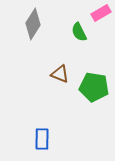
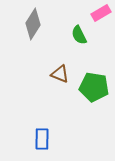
green semicircle: moved 3 px down
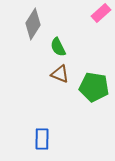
pink rectangle: rotated 12 degrees counterclockwise
green semicircle: moved 21 px left, 12 px down
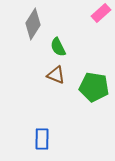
brown triangle: moved 4 px left, 1 px down
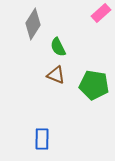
green pentagon: moved 2 px up
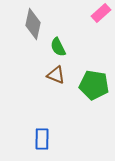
gray diamond: rotated 20 degrees counterclockwise
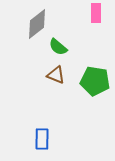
pink rectangle: moved 5 px left; rotated 48 degrees counterclockwise
gray diamond: moved 4 px right; rotated 40 degrees clockwise
green semicircle: rotated 24 degrees counterclockwise
green pentagon: moved 1 px right, 4 px up
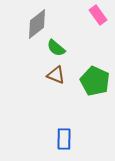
pink rectangle: moved 2 px right, 2 px down; rotated 36 degrees counterclockwise
green semicircle: moved 2 px left, 1 px down
green pentagon: rotated 16 degrees clockwise
blue rectangle: moved 22 px right
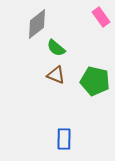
pink rectangle: moved 3 px right, 2 px down
green pentagon: rotated 12 degrees counterclockwise
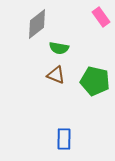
green semicircle: moved 3 px right; rotated 30 degrees counterclockwise
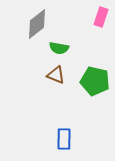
pink rectangle: rotated 54 degrees clockwise
